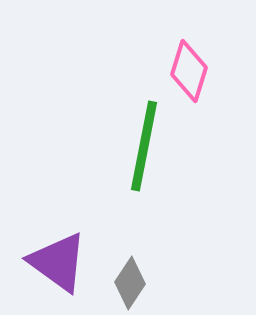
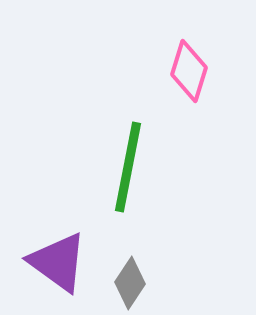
green line: moved 16 px left, 21 px down
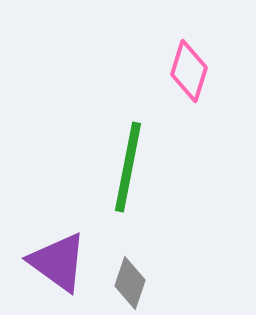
gray diamond: rotated 15 degrees counterclockwise
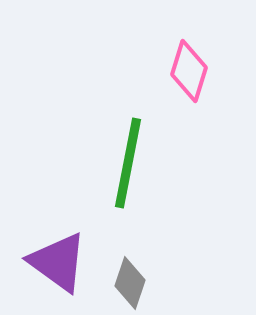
green line: moved 4 px up
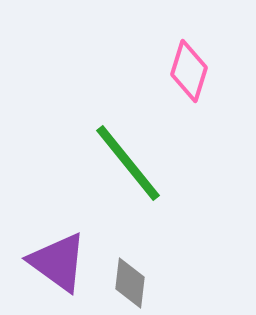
green line: rotated 50 degrees counterclockwise
gray diamond: rotated 12 degrees counterclockwise
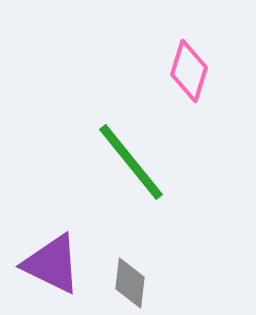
green line: moved 3 px right, 1 px up
purple triangle: moved 6 px left, 2 px down; rotated 10 degrees counterclockwise
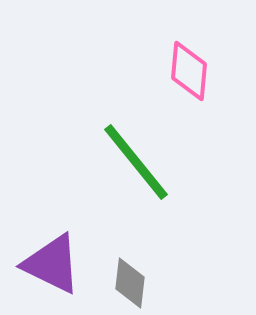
pink diamond: rotated 12 degrees counterclockwise
green line: moved 5 px right
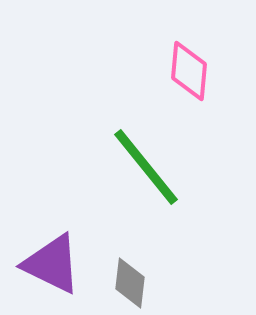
green line: moved 10 px right, 5 px down
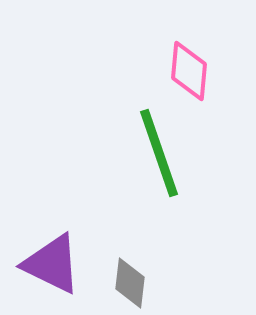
green line: moved 13 px right, 14 px up; rotated 20 degrees clockwise
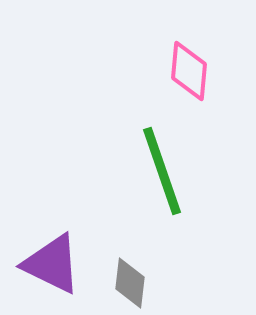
green line: moved 3 px right, 18 px down
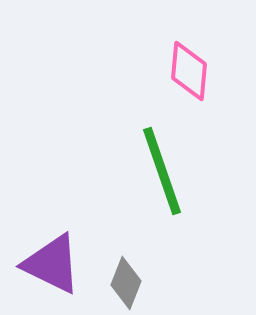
gray diamond: moved 4 px left; rotated 15 degrees clockwise
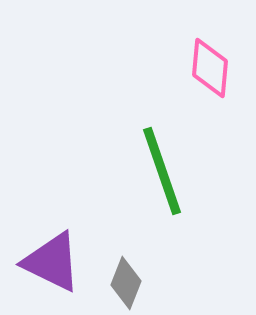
pink diamond: moved 21 px right, 3 px up
purple triangle: moved 2 px up
